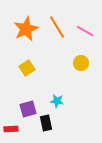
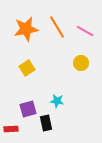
orange star: rotated 15 degrees clockwise
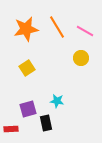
yellow circle: moved 5 px up
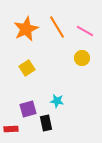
orange star: rotated 15 degrees counterclockwise
yellow circle: moved 1 px right
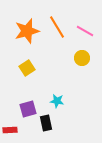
orange star: moved 1 px right, 2 px down; rotated 10 degrees clockwise
red rectangle: moved 1 px left, 1 px down
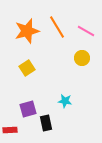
pink line: moved 1 px right
cyan star: moved 8 px right
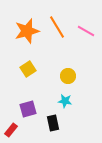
yellow circle: moved 14 px left, 18 px down
yellow square: moved 1 px right, 1 px down
black rectangle: moved 7 px right
red rectangle: moved 1 px right; rotated 48 degrees counterclockwise
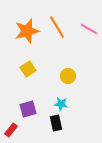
pink line: moved 3 px right, 2 px up
cyan star: moved 4 px left, 3 px down
black rectangle: moved 3 px right
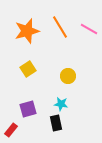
orange line: moved 3 px right
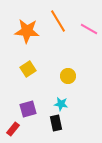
orange line: moved 2 px left, 6 px up
orange star: rotated 20 degrees clockwise
red rectangle: moved 2 px right, 1 px up
